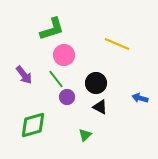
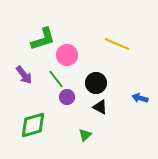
green L-shape: moved 9 px left, 10 px down
pink circle: moved 3 px right
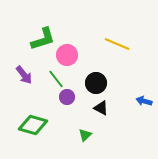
blue arrow: moved 4 px right, 3 px down
black triangle: moved 1 px right, 1 px down
green diamond: rotated 32 degrees clockwise
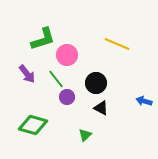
purple arrow: moved 3 px right, 1 px up
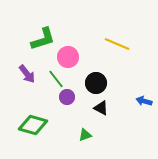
pink circle: moved 1 px right, 2 px down
green triangle: rotated 24 degrees clockwise
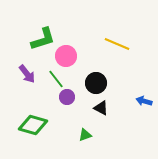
pink circle: moved 2 px left, 1 px up
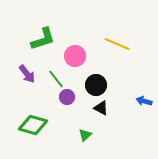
pink circle: moved 9 px right
black circle: moved 2 px down
green triangle: rotated 24 degrees counterclockwise
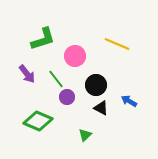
blue arrow: moved 15 px left; rotated 14 degrees clockwise
green diamond: moved 5 px right, 4 px up; rotated 8 degrees clockwise
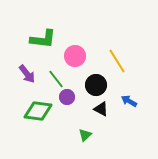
green L-shape: rotated 24 degrees clockwise
yellow line: moved 17 px down; rotated 35 degrees clockwise
black triangle: moved 1 px down
green diamond: moved 10 px up; rotated 16 degrees counterclockwise
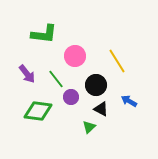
green L-shape: moved 1 px right, 5 px up
purple circle: moved 4 px right
green triangle: moved 4 px right, 8 px up
